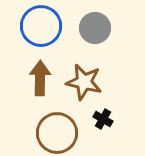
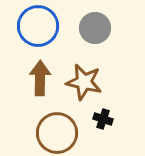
blue circle: moved 3 px left
black cross: rotated 12 degrees counterclockwise
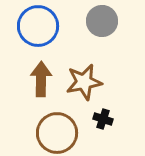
gray circle: moved 7 px right, 7 px up
brown arrow: moved 1 px right, 1 px down
brown star: rotated 24 degrees counterclockwise
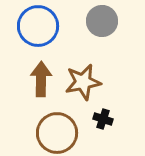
brown star: moved 1 px left
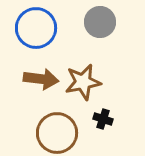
gray circle: moved 2 px left, 1 px down
blue circle: moved 2 px left, 2 px down
brown arrow: rotated 96 degrees clockwise
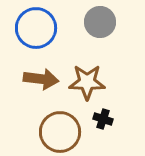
brown star: moved 4 px right; rotated 12 degrees clockwise
brown circle: moved 3 px right, 1 px up
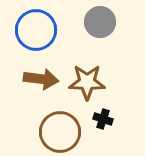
blue circle: moved 2 px down
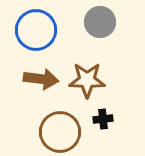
brown star: moved 2 px up
black cross: rotated 24 degrees counterclockwise
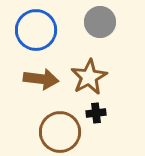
brown star: moved 2 px right, 3 px up; rotated 30 degrees counterclockwise
black cross: moved 7 px left, 6 px up
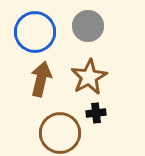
gray circle: moved 12 px left, 4 px down
blue circle: moved 1 px left, 2 px down
brown arrow: rotated 84 degrees counterclockwise
brown circle: moved 1 px down
